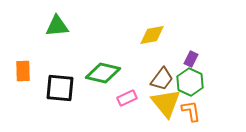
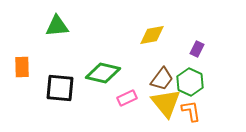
purple rectangle: moved 6 px right, 10 px up
orange rectangle: moved 1 px left, 4 px up
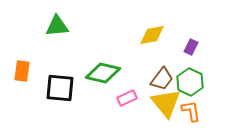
purple rectangle: moved 6 px left, 2 px up
orange rectangle: moved 4 px down; rotated 10 degrees clockwise
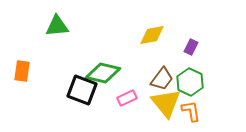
black square: moved 22 px right, 2 px down; rotated 16 degrees clockwise
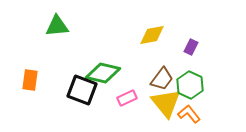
orange rectangle: moved 8 px right, 9 px down
green hexagon: moved 3 px down
orange L-shape: moved 2 px left, 3 px down; rotated 30 degrees counterclockwise
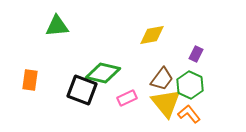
purple rectangle: moved 5 px right, 7 px down
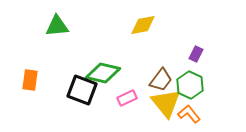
yellow diamond: moved 9 px left, 10 px up
brown trapezoid: moved 1 px left, 1 px down
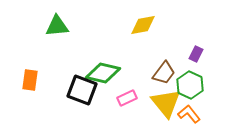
brown trapezoid: moved 3 px right, 7 px up
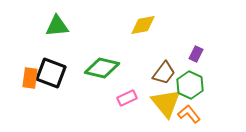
green diamond: moved 1 px left, 5 px up
orange rectangle: moved 2 px up
black square: moved 31 px left, 17 px up
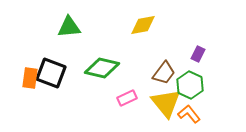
green triangle: moved 12 px right, 1 px down
purple rectangle: moved 2 px right
